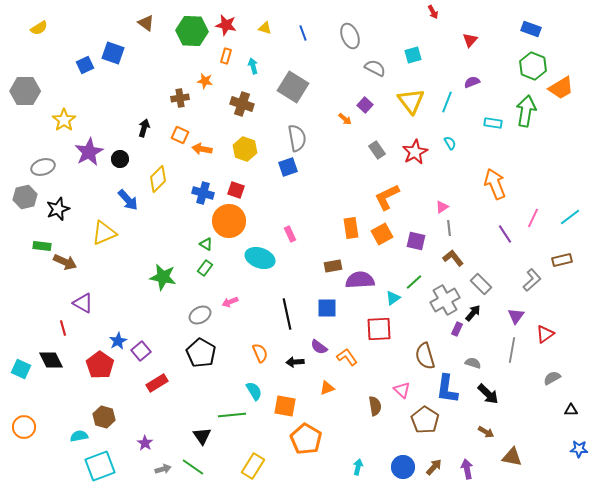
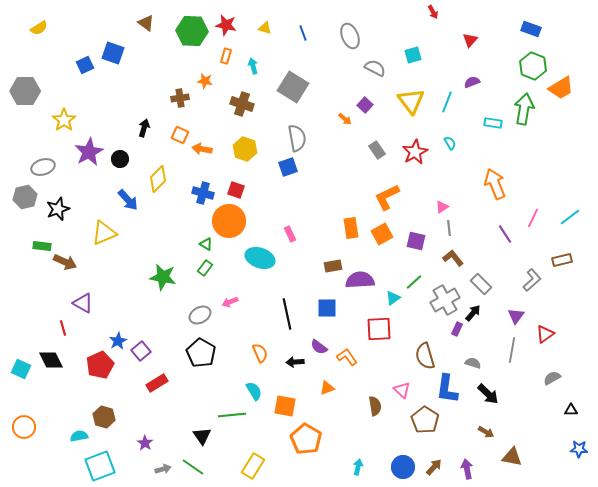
green arrow at (526, 111): moved 2 px left, 2 px up
red pentagon at (100, 365): rotated 12 degrees clockwise
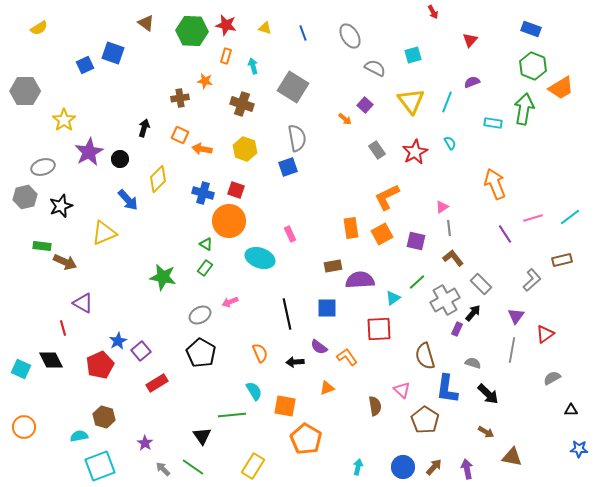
gray ellipse at (350, 36): rotated 10 degrees counterclockwise
black star at (58, 209): moved 3 px right, 3 px up
pink line at (533, 218): rotated 48 degrees clockwise
green line at (414, 282): moved 3 px right
gray arrow at (163, 469): rotated 119 degrees counterclockwise
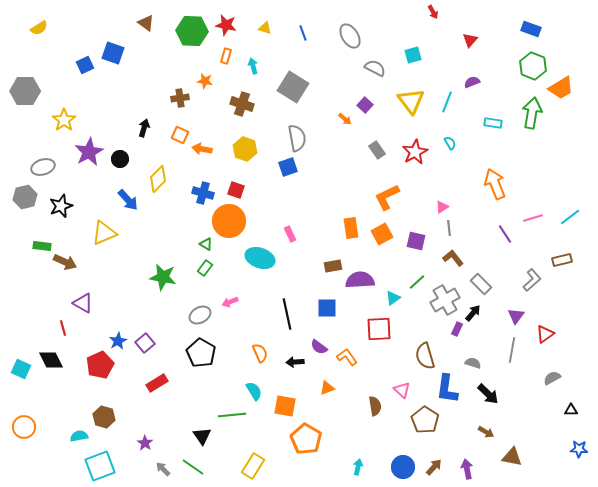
green arrow at (524, 109): moved 8 px right, 4 px down
purple square at (141, 351): moved 4 px right, 8 px up
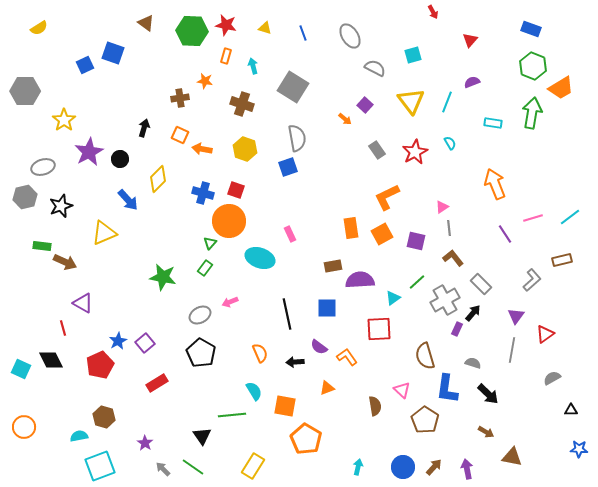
green triangle at (206, 244): moved 4 px right, 1 px up; rotated 40 degrees clockwise
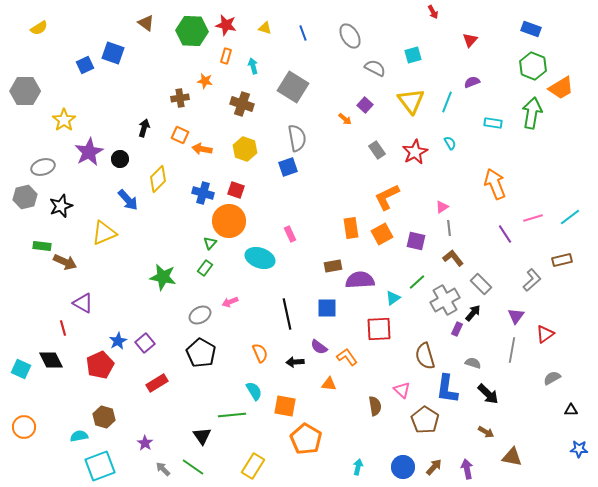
orange triangle at (327, 388): moved 2 px right, 4 px up; rotated 28 degrees clockwise
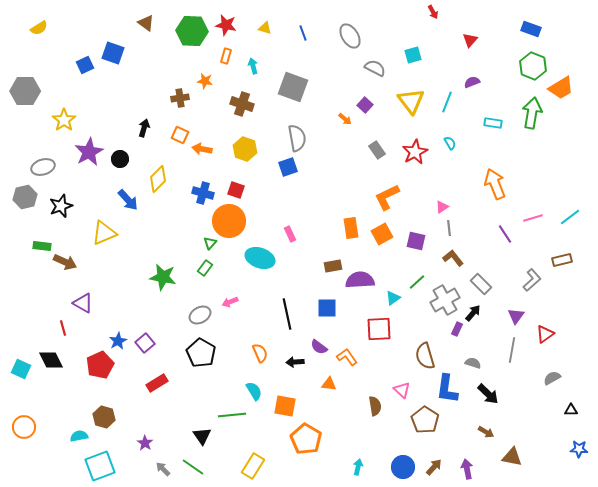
gray square at (293, 87): rotated 12 degrees counterclockwise
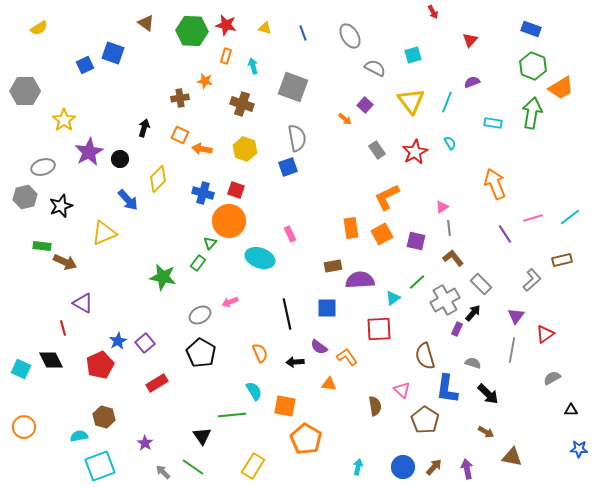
green rectangle at (205, 268): moved 7 px left, 5 px up
gray arrow at (163, 469): moved 3 px down
